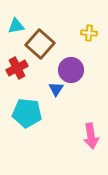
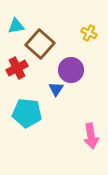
yellow cross: rotated 21 degrees clockwise
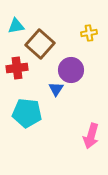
yellow cross: rotated 35 degrees counterclockwise
red cross: rotated 20 degrees clockwise
pink arrow: rotated 25 degrees clockwise
